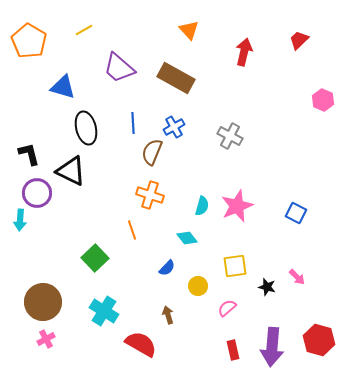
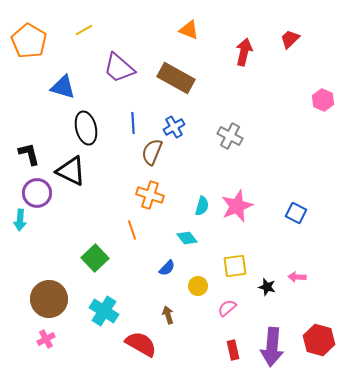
orange triangle: rotated 25 degrees counterclockwise
red trapezoid: moved 9 px left, 1 px up
pink arrow: rotated 138 degrees clockwise
brown circle: moved 6 px right, 3 px up
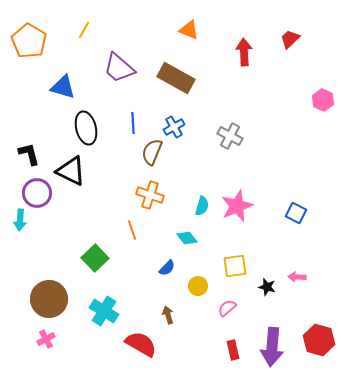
yellow line: rotated 30 degrees counterclockwise
red arrow: rotated 16 degrees counterclockwise
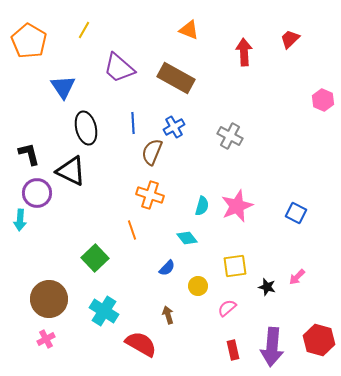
blue triangle: rotated 40 degrees clockwise
pink arrow: rotated 48 degrees counterclockwise
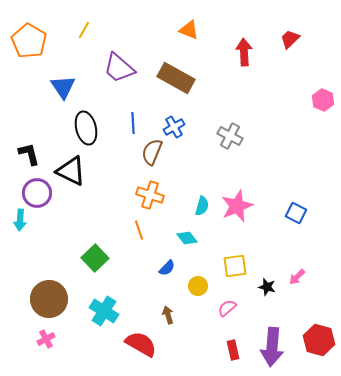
orange line: moved 7 px right
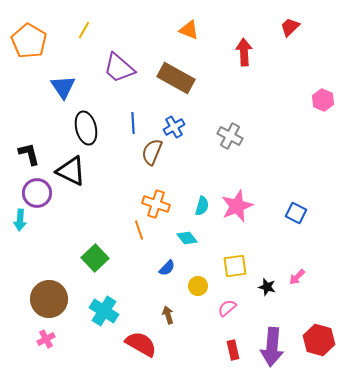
red trapezoid: moved 12 px up
orange cross: moved 6 px right, 9 px down
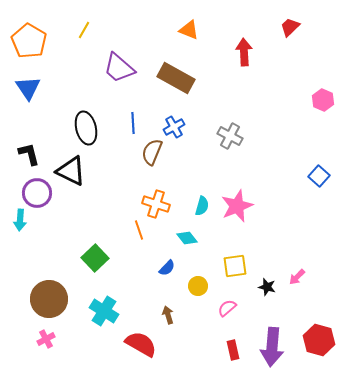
blue triangle: moved 35 px left, 1 px down
blue square: moved 23 px right, 37 px up; rotated 15 degrees clockwise
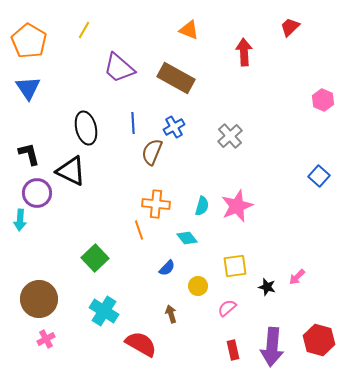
gray cross: rotated 20 degrees clockwise
orange cross: rotated 12 degrees counterclockwise
brown circle: moved 10 px left
brown arrow: moved 3 px right, 1 px up
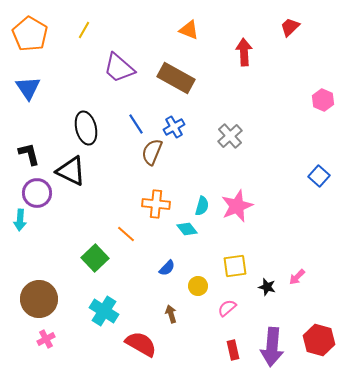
orange pentagon: moved 1 px right, 7 px up
blue line: moved 3 px right, 1 px down; rotated 30 degrees counterclockwise
orange line: moved 13 px left, 4 px down; rotated 30 degrees counterclockwise
cyan diamond: moved 9 px up
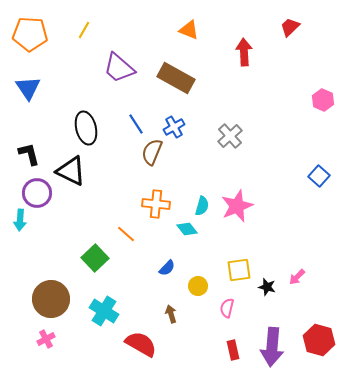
orange pentagon: rotated 28 degrees counterclockwise
yellow square: moved 4 px right, 4 px down
brown circle: moved 12 px right
pink semicircle: rotated 36 degrees counterclockwise
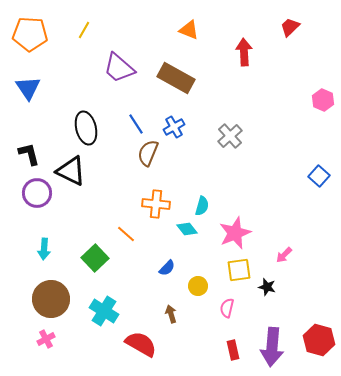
brown semicircle: moved 4 px left, 1 px down
pink star: moved 2 px left, 27 px down
cyan arrow: moved 24 px right, 29 px down
pink arrow: moved 13 px left, 22 px up
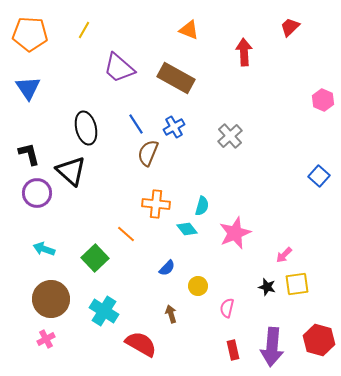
black triangle: rotated 16 degrees clockwise
cyan arrow: rotated 105 degrees clockwise
yellow square: moved 58 px right, 14 px down
